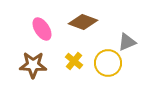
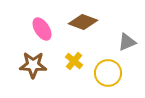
yellow circle: moved 10 px down
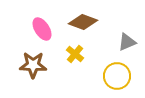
yellow cross: moved 1 px right, 7 px up
yellow circle: moved 9 px right, 3 px down
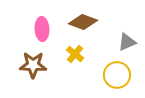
pink ellipse: rotated 30 degrees clockwise
yellow circle: moved 1 px up
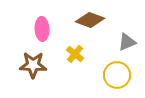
brown diamond: moved 7 px right, 2 px up
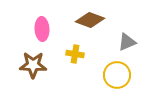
yellow cross: rotated 30 degrees counterclockwise
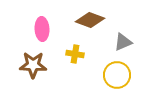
gray triangle: moved 4 px left
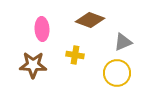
yellow cross: moved 1 px down
yellow circle: moved 2 px up
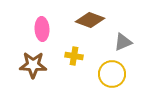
yellow cross: moved 1 px left, 1 px down
yellow circle: moved 5 px left, 1 px down
